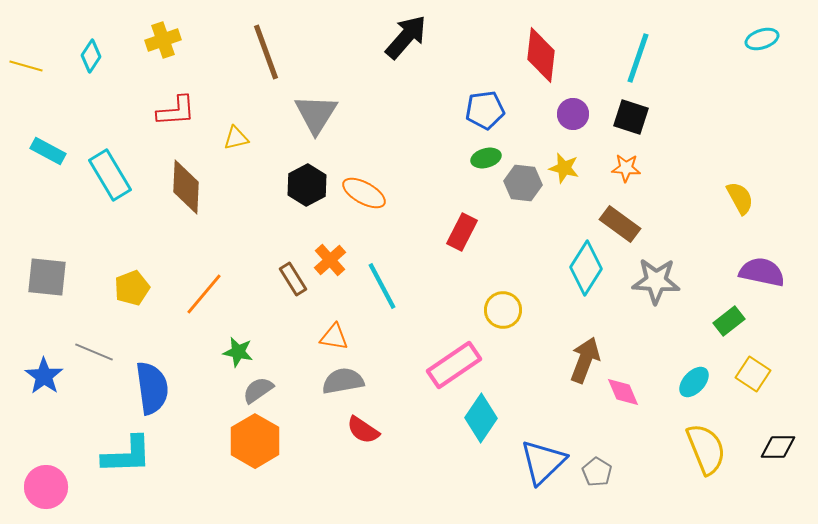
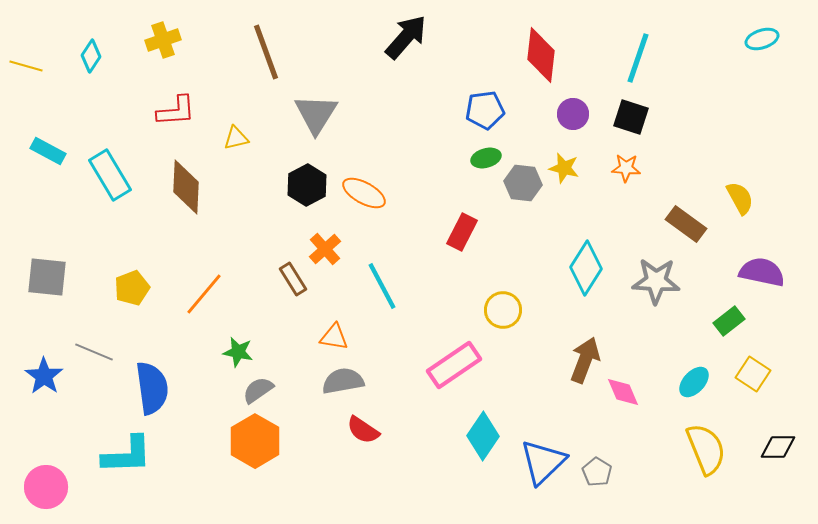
brown rectangle at (620, 224): moved 66 px right
orange cross at (330, 260): moved 5 px left, 11 px up
cyan diamond at (481, 418): moved 2 px right, 18 px down
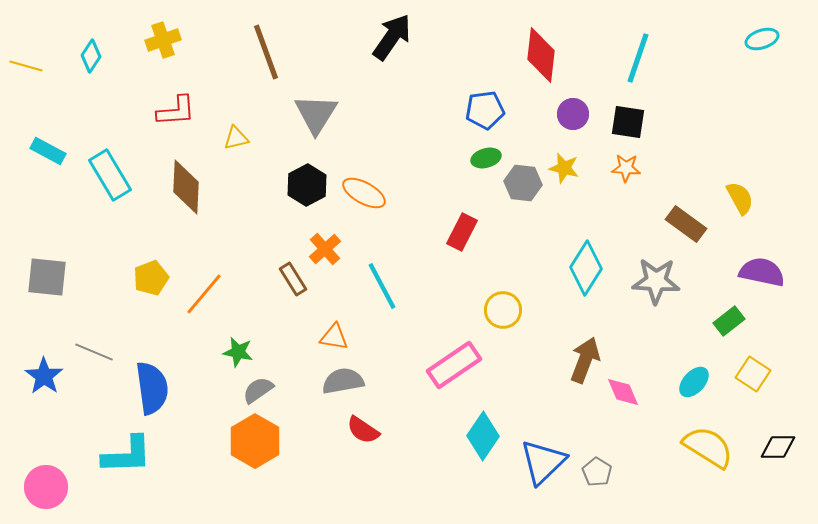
black arrow at (406, 37): moved 14 px left; rotated 6 degrees counterclockwise
black square at (631, 117): moved 3 px left, 5 px down; rotated 9 degrees counterclockwise
yellow pentagon at (132, 288): moved 19 px right, 10 px up
yellow semicircle at (706, 449): moved 2 px right, 2 px up; rotated 36 degrees counterclockwise
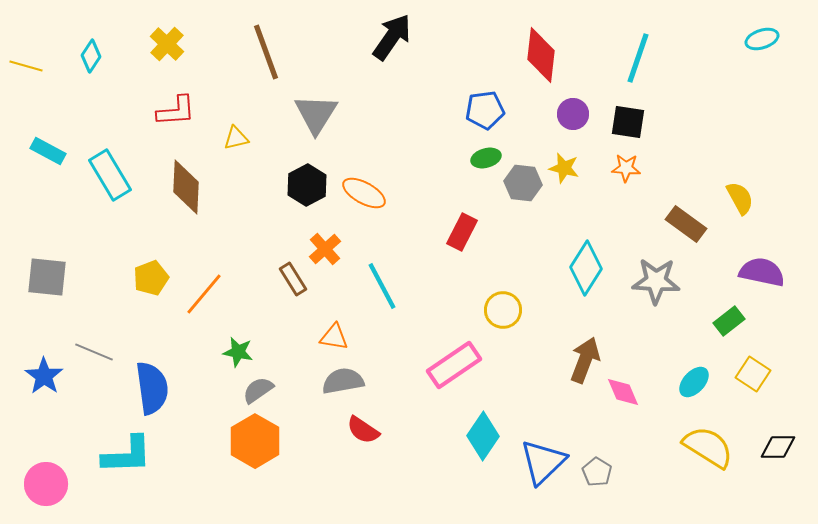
yellow cross at (163, 40): moved 4 px right, 4 px down; rotated 28 degrees counterclockwise
pink circle at (46, 487): moved 3 px up
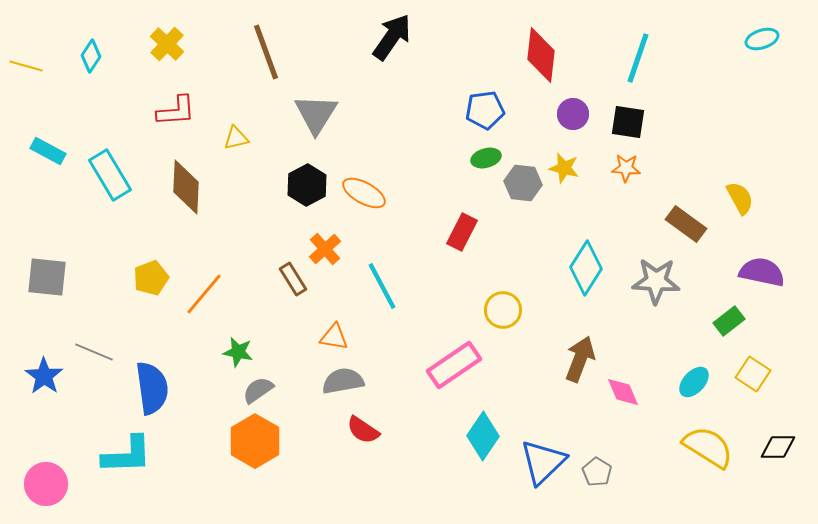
brown arrow at (585, 360): moved 5 px left, 1 px up
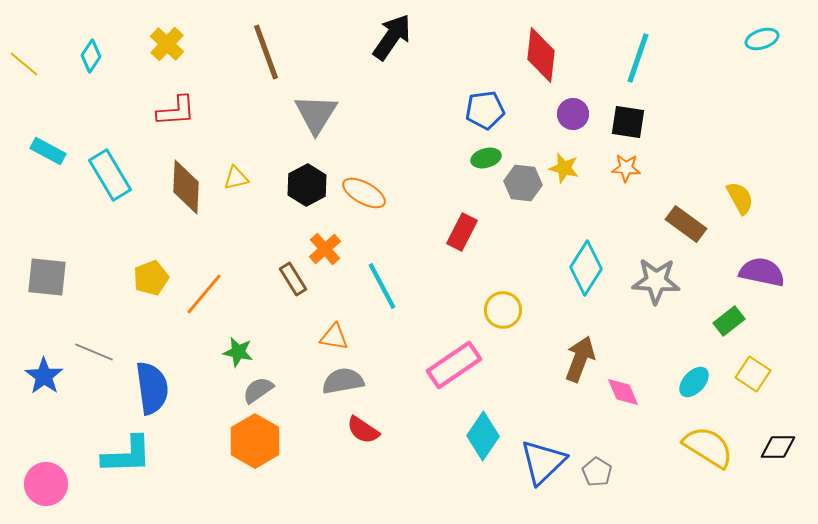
yellow line at (26, 66): moved 2 px left, 2 px up; rotated 24 degrees clockwise
yellow triangle at (236, 138): moved 40 px down
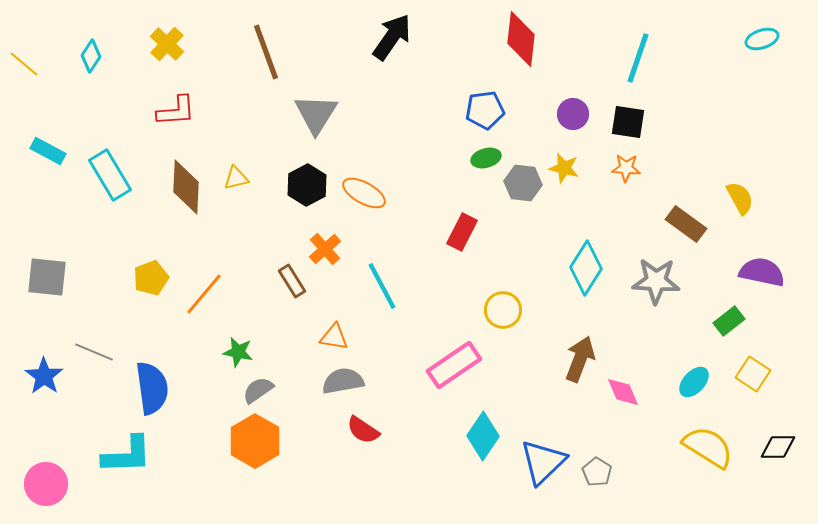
red diamond at (541, 55): moved 20 px left, 16 px up
brown rectangle at (293, 279): moved 1 px left, 2 px down
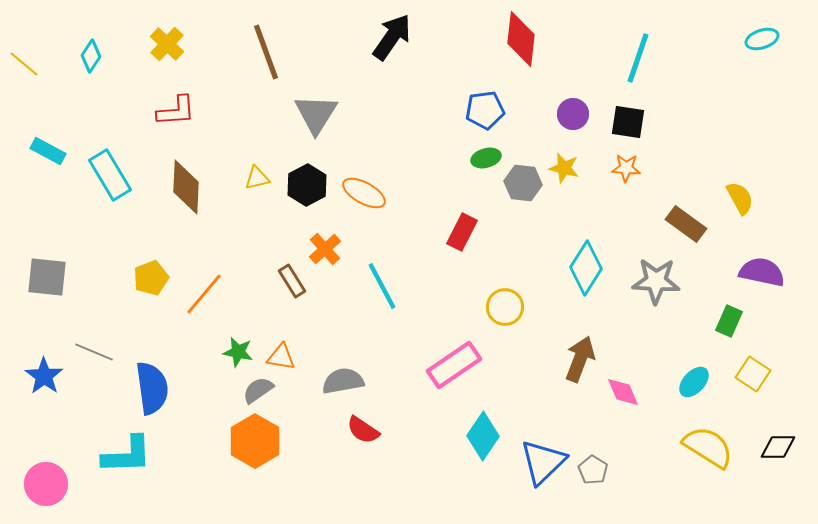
yellow triangle at (236, 178): moved 21 px right
yellow circle at (503, 310): moved 2 px right, 3 px up
green rectangle at (729, 321): rotated 28 degrees counterclockwise
orange triangle at (334, 337): moved 53 px left, 20 px down
gray pentagon at (597, 472): moved 4 px left, 2 px up
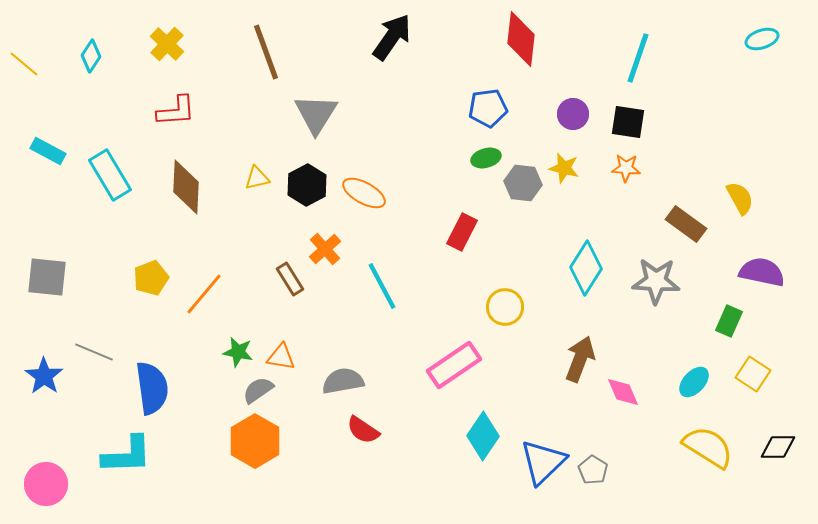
blue pentagon at (485, 110): moved 3 px right, 2 px up
brown rectangle at (292, 281): moved 2 px left, 2 px up
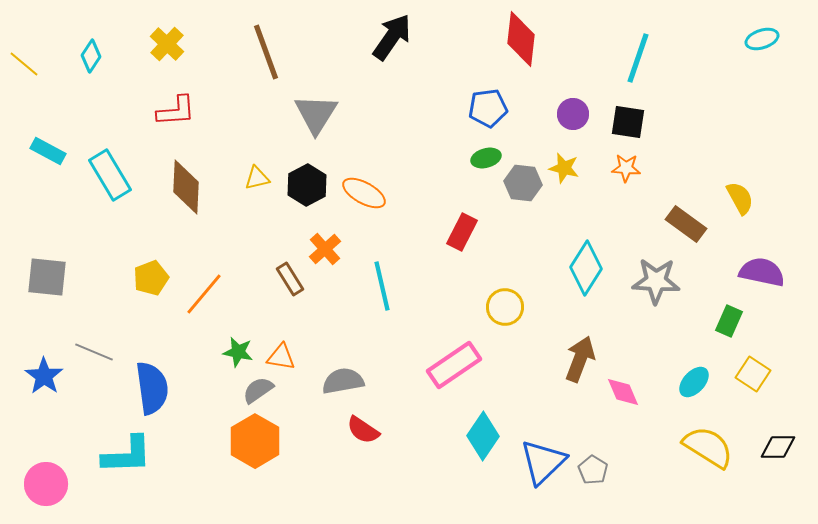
cyan line at (382, 286): rotated 15 degrees clockwise
